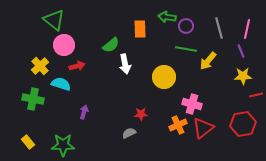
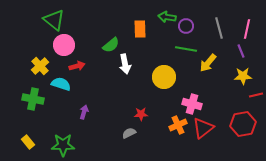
yellow arrow: moved 2 px down
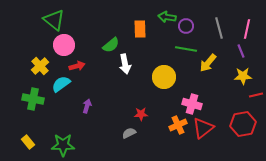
cyan semicircle: rotated 54 degrees counterclockwise
purple arrow: moved 3 px right, 6 px up
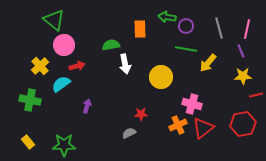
green semicircle: rotated 150 degrees counterclockwise
yellow circle: moved 3 px left
green cross: moved 3 px left, 1 px down
green star: moved 1 px right
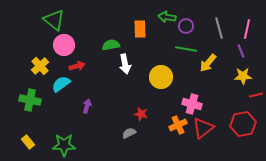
red star: rotated 16 degrees clockwise
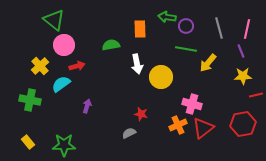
white arrow: moved 12 px right
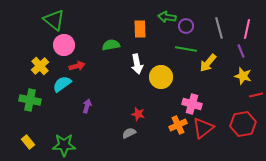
yellow star: rotated 18 degrees clockwise
cyan semicircle: moved 1 px right
red star: moved 3 px left
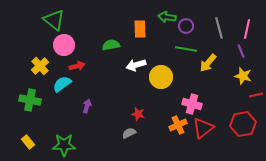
white arrow: moved 1 px left, 1 px down; rotated 84 degrees clockwise
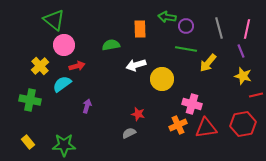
yellow circle: moved 1 px right, 2 px down
red triangle: moved 3 px right; rotated 30 degrees clockwise
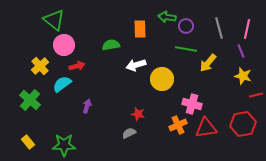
green cross: rotated 30 degrees clockwise
